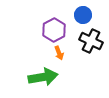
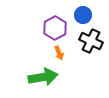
purple hexagon: moved 1 px right, 2 px up
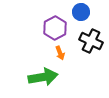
blue circle: moved 2 px left, 3 px up
orange arrow: moved 1 px right
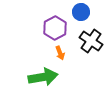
black cross: rotated 10 degrees clockwise
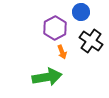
orange arrow: moved 2 px right, 1 px up
green arrow: moved 4 px right
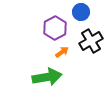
black cross: rotated 25 degrees clockwise
orange arrow: rotated 104 degrees counterclockwise
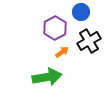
black cross: moved 2 px left
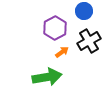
blue circle: moved 3 px right, 1 px up
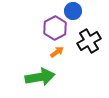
blue circle: moved 11 px left
orange arrow: moved 5 px left
green arrow: moved 7 px left
